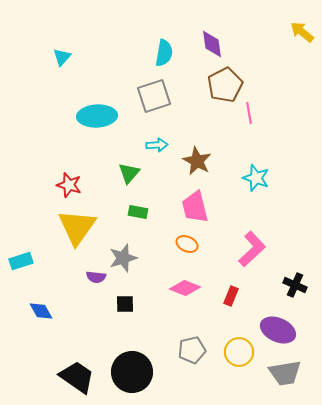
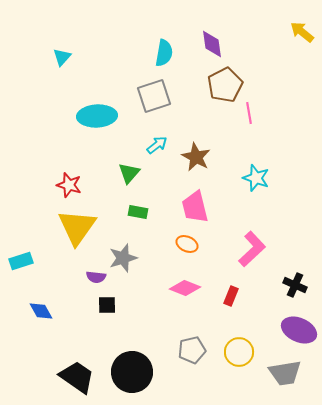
cyan arrow: rotated 35 degrees counterclockwise
brown star: moved 1 px left, 4 px up
black square: moved 18 px left, 1 px down
purple ellipse: moved 21 px right
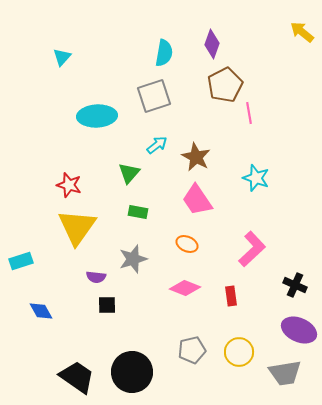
purple diamond: rotated 28 degrees clockwise
pink trapezoid: moved 2 px right, 7 px up; rotated 20 degrees counterclockwise
gray star: moved 10 px right, 1 px down
red rectangle: rotated 30 degrees counterclockwise
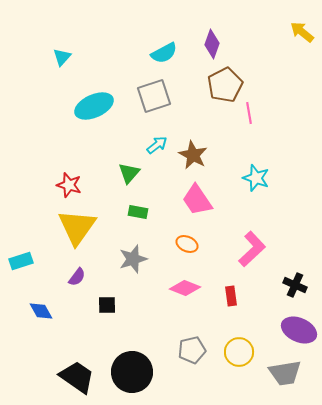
cyan semicircle: rotated 52 degrees clockwise
cyan ellipse: moved 3 px left, 10 px up; rotated 21 degrees counterclockwise
brown star: moved 3 px left, 2 px up
purple semicircle: moved 19 px left; rotated 60 degrees counterclockwise
